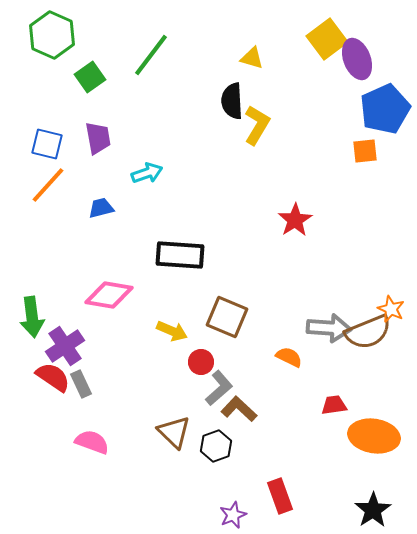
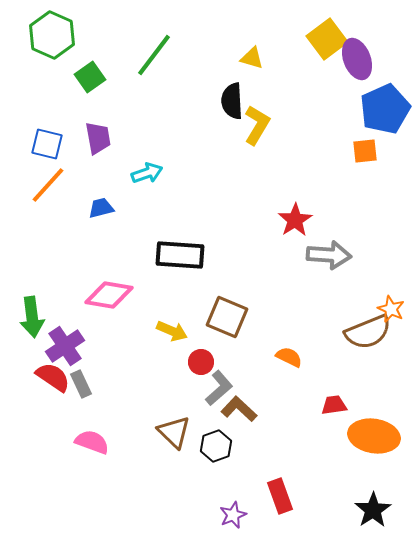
green line: moved 3 px right
gray arrow: moved 73 px up
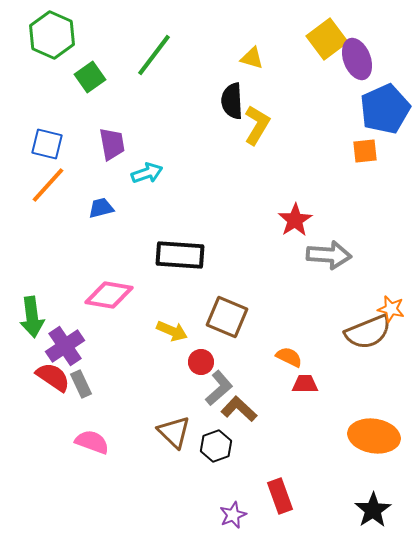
purple trapezoid: moved 14 px right, 6 px down
orange star: rotated 12 degrees counterclockwise
red trapezoid: moved 29 px left, 21 px up; rotated 8 degrees clockwise
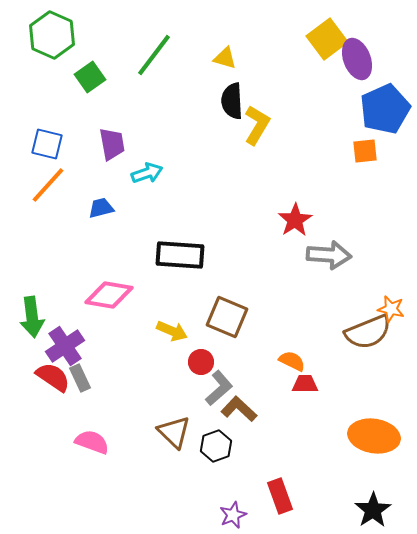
yellow triangle: moved 27 px left
orange semicircle: moved 3 px right, 4 px down
gray rectangle: moved 1 px left, 6 px up
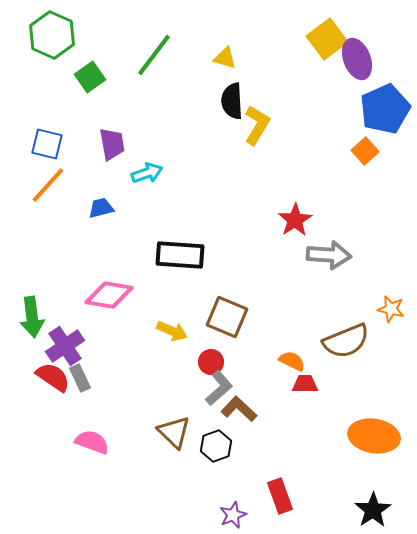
orange square: rotated 36 degrees counterclockwise
brown semicircle: moved 22 px left, 9 px down
red circle: moved 10 px right
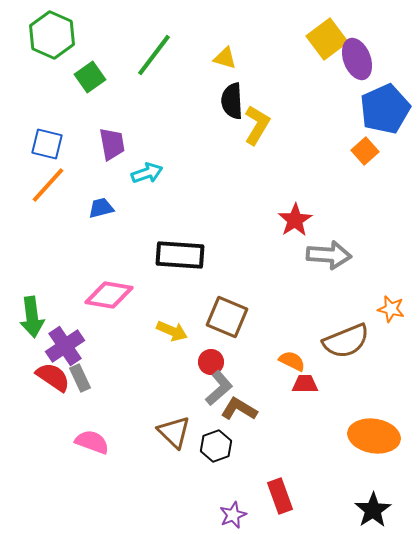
brown L-shape: rotated 12 degrees counterclockwise
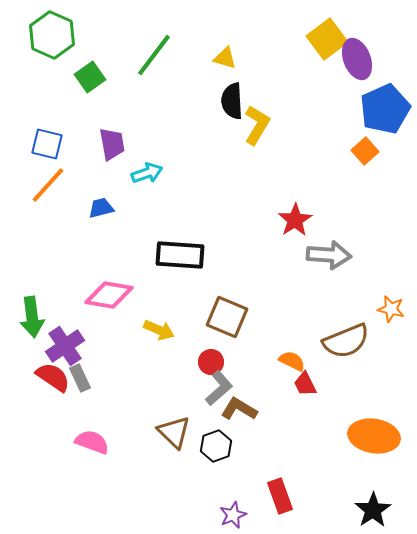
yellow arrow: moved 13 px left, 1 px up
red trapezoid: rotated 116 degrees counterclockwise
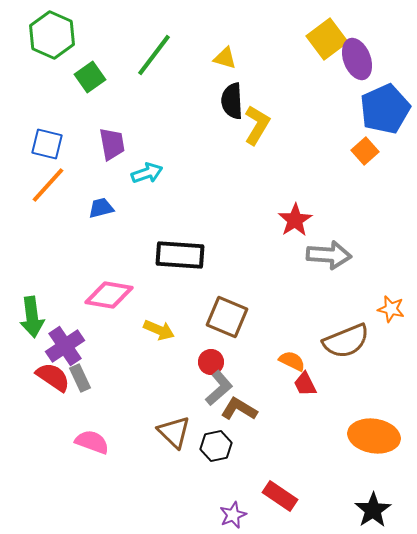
black hexagon: rotated 8 degrees clockwise
red rectangle: rotated 36 degrees counterclockwise
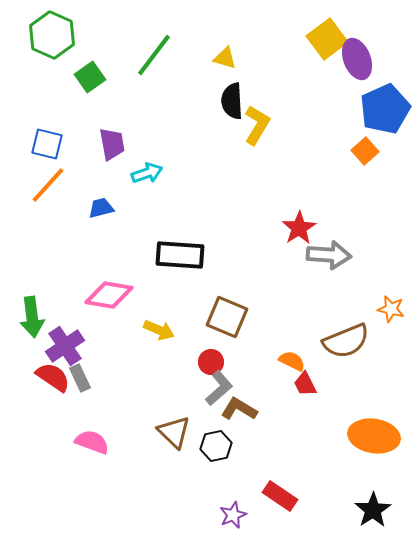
red star: moved 4 px right, 8 px down
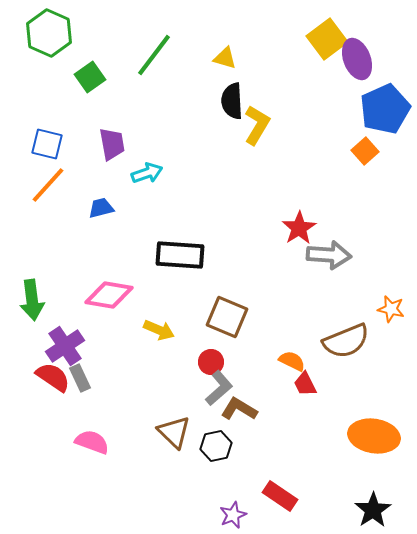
green hexagon: moved 3 px left, 2 px up
green arrow: moved 17 px up
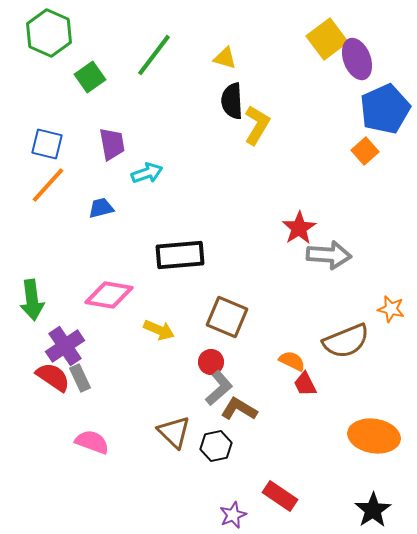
black rectangle: rotated 9 degrees counterclockwise
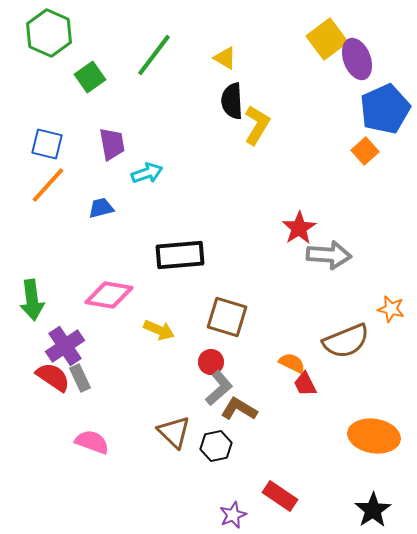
yellow triangle: rotated 15 degrees clockwise
brown square: rotated 6 degrees counterclockwise
orange semicircle: moved 2 px down
